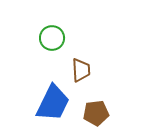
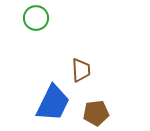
green circle: moved 16 px left, 20 px up
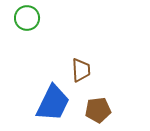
green circle: moved 9 px left
brown pentagon: moved 2 px right, 3 px up
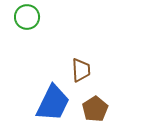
green circle: moved 1 px up
brown pentagon: moved 3 px left, 1 px up; rotated 25 degrees counterclockwise
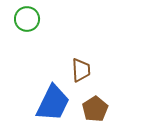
green circle: moved 2 px down
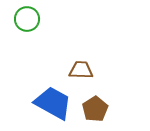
brown trapezoid: rotated 85 degrees counterclockwise
blue trapezoid: rotated 87 degrees counterclockwise
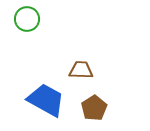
blue trapezoid: moved 7 px left, 3 px up
brown pentagon: moved 1 px left, 1 px up
